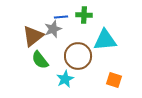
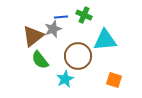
green cross: rotated 21 degrees clockwise
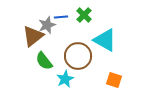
green cross: rotated 21 degrees clockwise
gray star: moved 6 px left, 4 px up
cyan triangle: rotated 35 degrees clockwise
green semicircle: moved 4 px right, 1 px down
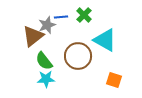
cyan star: moved 19 px left; rotated 24 degrees clockwise
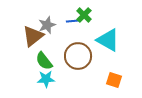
blue line: moved 12 px right, 4 px down
cyan triangle: moved 3 px right
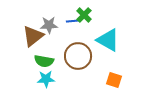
gray star: moved 2 px right; rotated 18 degrees clockwise
green semicircle: rotated 42 degrees counterclockwise
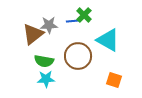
brown triangle: moved 2 px up
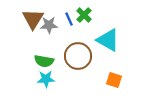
blue line: moved 4 px left, 2 px up; rotated 72 degrees clockwise
brown triangle: moved 15 px up; rotated 20 degrees counterclockwise
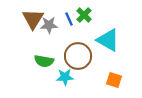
cyan star: moved 19 px right, 2 px up
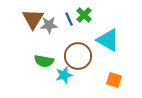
cyan star: moved 1 px left, 2 px up; rotated 12 degrees counterclockwise
